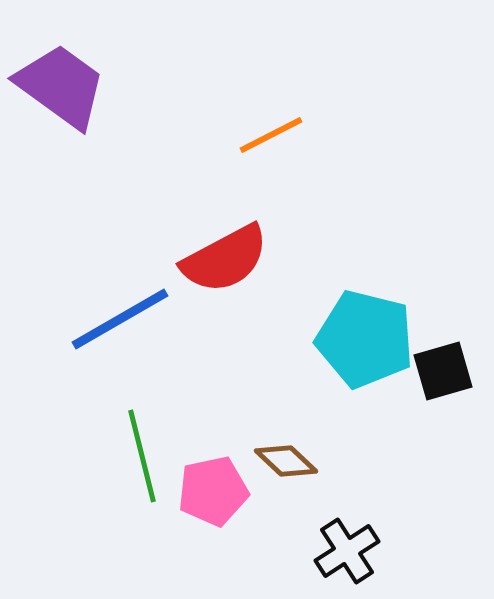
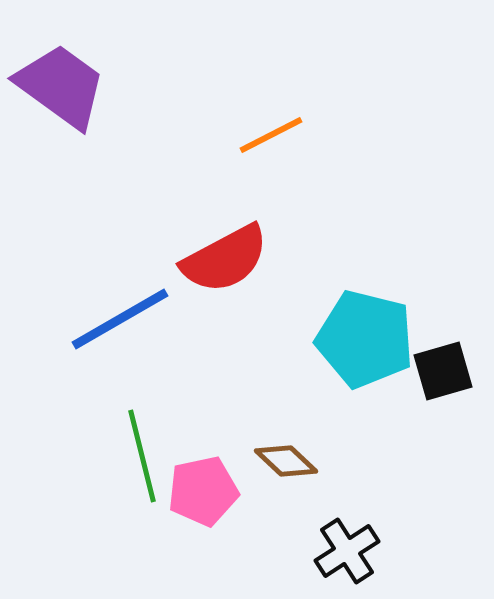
pink pentagon: moved 10 px left
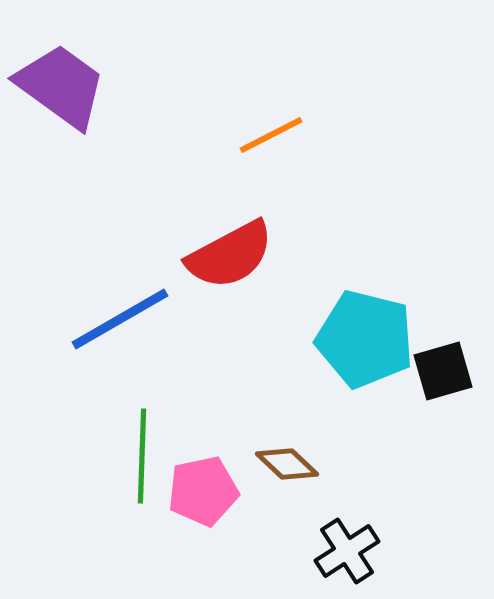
red semicircle: moved 5 px right, 4 px up
green line: rotated 16 degrees clockwise
brown diamond: moved 1 px right, 3 px down
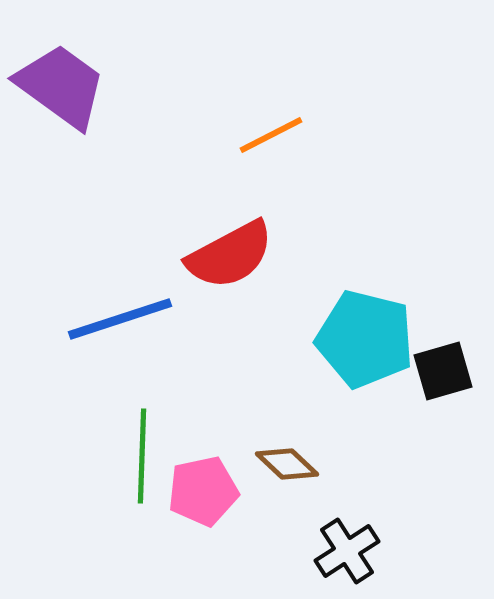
blue line: rotated 12 degrees clockwise
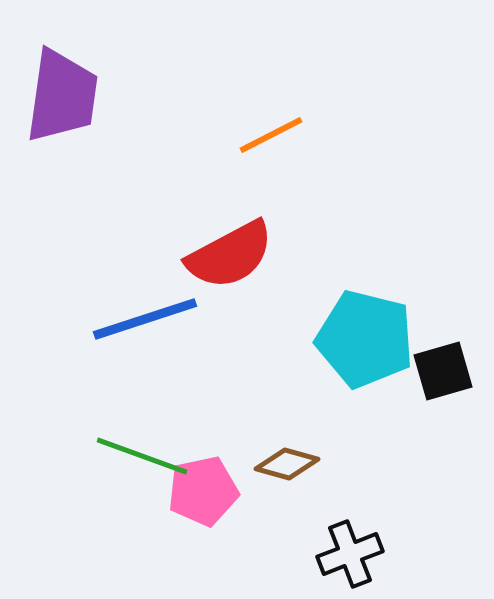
purple trapezoid: moved 1 px right, 10 px down; rotated 62 degrees clockwise
blue line: moved 25 px right
green line: rotated 72 degrees counterclockwise
brown diamond: rotated 28 degrees counterclockwise
black cross: moved 3 px right, 3 px down; rotated 12 degrees clockwise
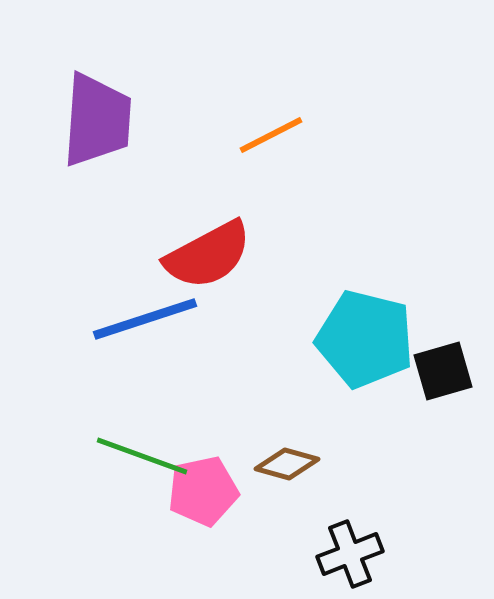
purple trapezoid: moved 35 px right, 24 px down; rotated 4 degrees counterclockwise
red semicircle: moved 22 px left
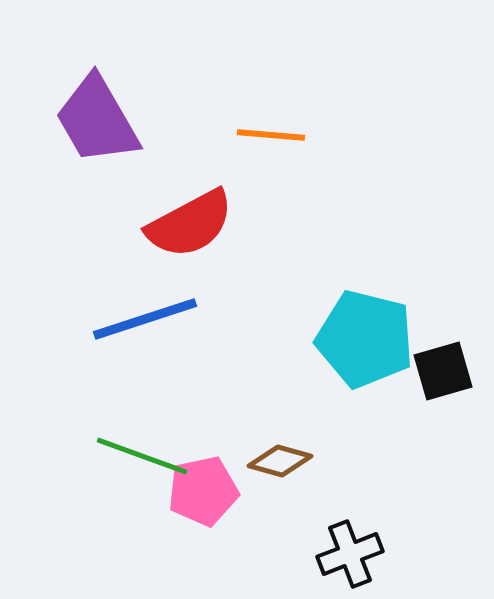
purple trapezoid: rotated 146 degrees clockwise
orange line: rotated 32 degrees clockwise
red semicircle: moved 18 px left, 31 px up
brown diamond: moved 7 px left, 3 px up
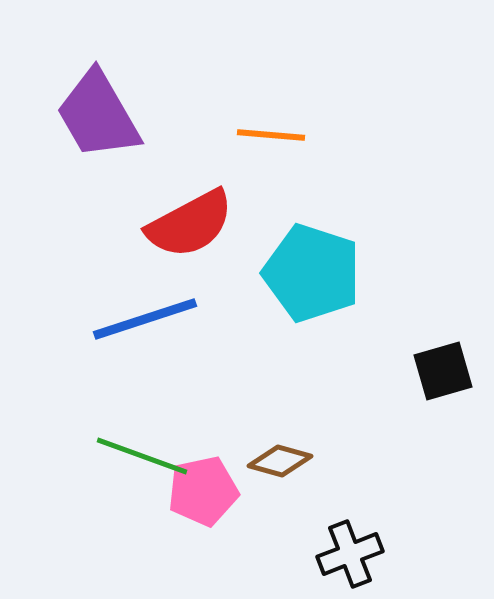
purple trapezoid: moved 1 px right, 5 px up
cyan pentagon: moved 53 px left, 66 px up; rotated 4 degrees clockwise
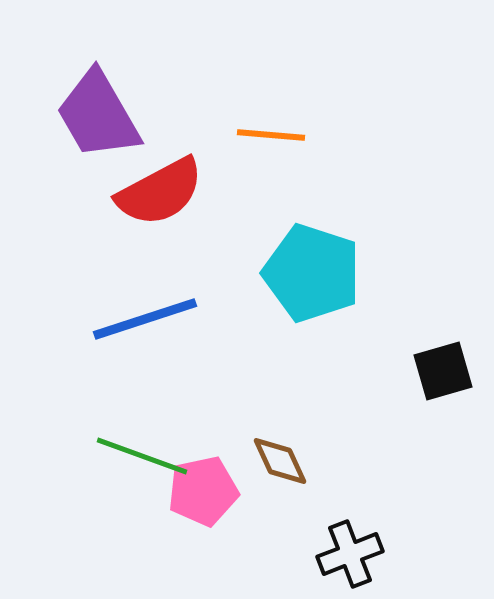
red semicircle: moved 30 px left, 32 px up
brown diamond: rotated 50 degrees clockwise
